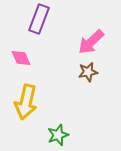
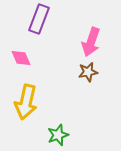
pink arrow: rotated 28 degrees counterclockwise
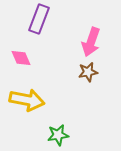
yellow arrow: moved 1 px right, 2 px up; rotated 92 degrees counterclockwise
green star: rotated 10 degrees clockwise
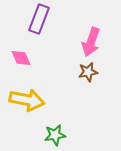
green star: moved 3 px left
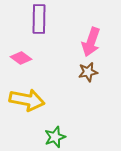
purple rectangle: rotated 20 degrees counterclockwise
pink diamond: rotated 30 degrees counterclockwise
green star: moved 2 px down; rotated 10 degrees counterclockwise
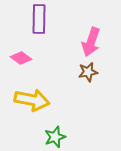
yellow arrow: moved 5 px right
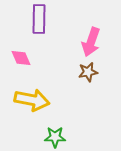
pink diamond: rotated 30 degrees clockwise
green star: rotated 20 degrees clockwise
